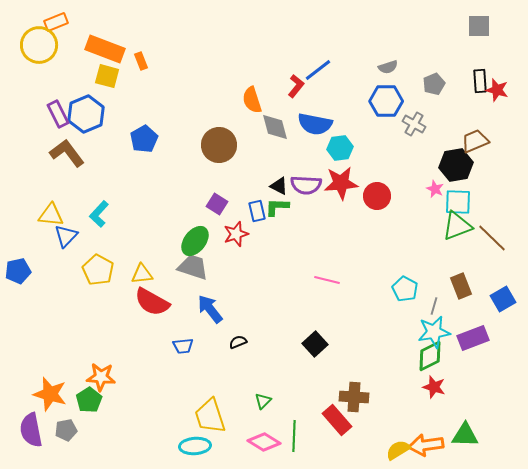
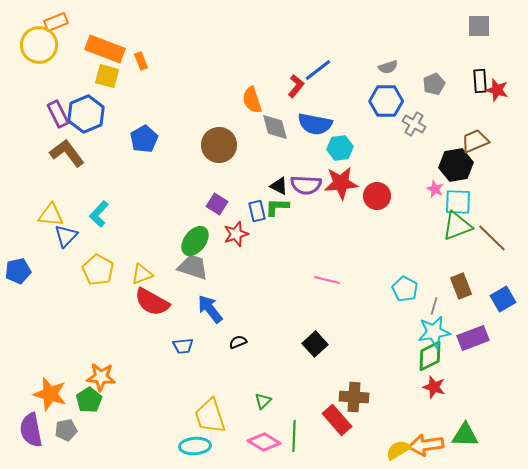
yellow triangle at (142, 274): rotated 15 degrees counterclockwise
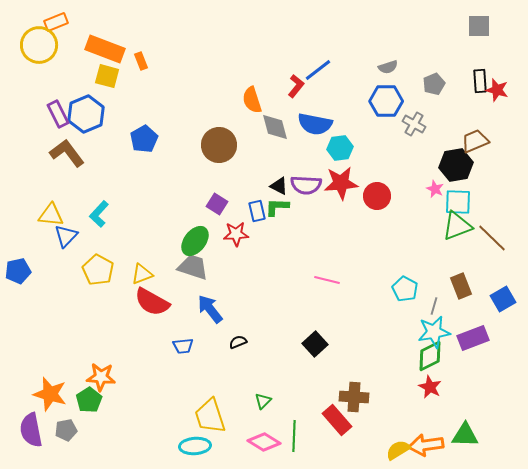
red star at (236, 234): rotated 15 degrees clockwise
red star at (434, 387): moved 4 px left; rotated 10 degrees clockwise
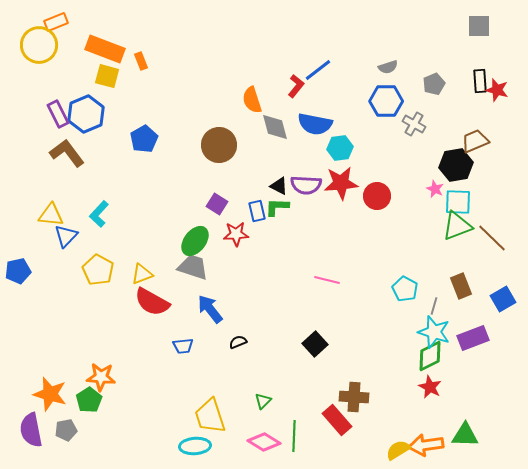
cyan star at (434, 332): rotated 28 degrees clockwise
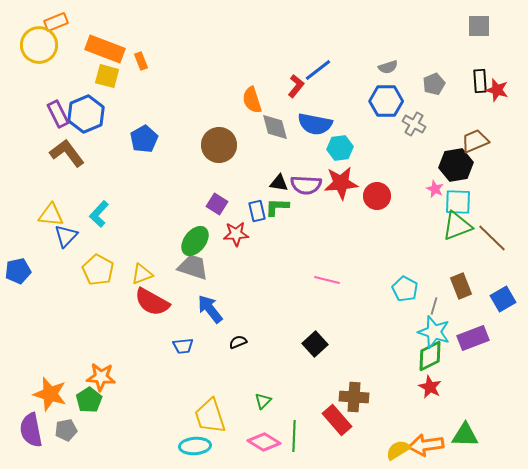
black triangle at (279, 186): moved 3 px up; rotated 18 degrees counterclockwise
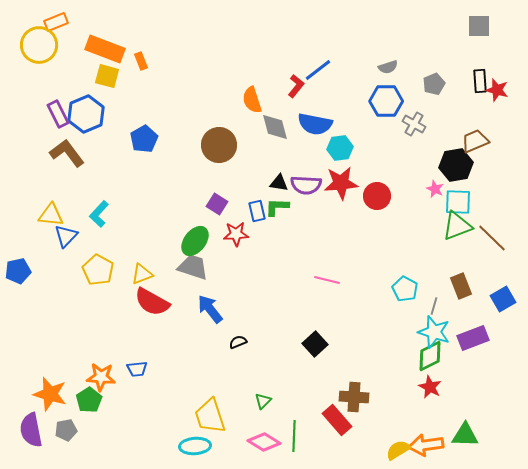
blue trapezoid at (183, 346): moved 46 px left, 23 px down
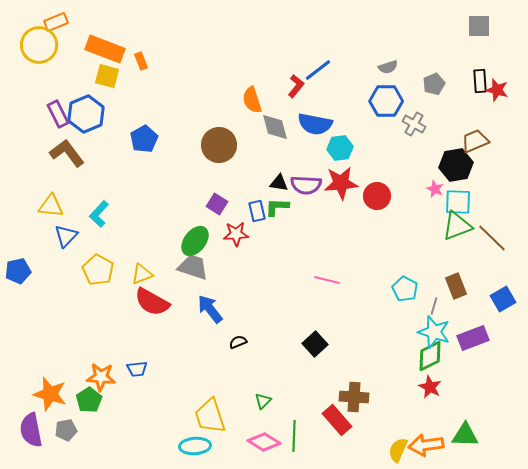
yellow triangle at (51, 215): moved 9 px up
brown rectangle at (461, 286): moved 5 px left
yellow semicircle at (398, 450): rotated 35 degrees counterclockwise
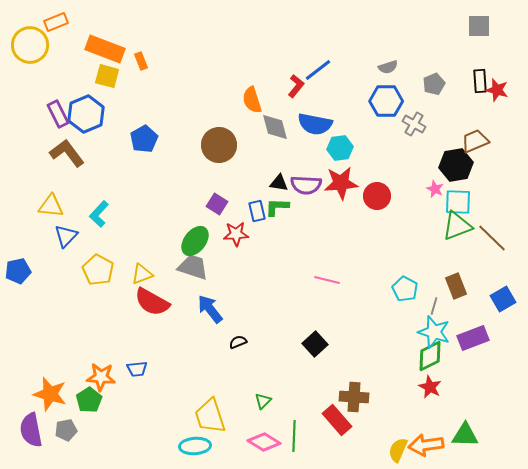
yellow circle at (39, 45): moved 9 px left
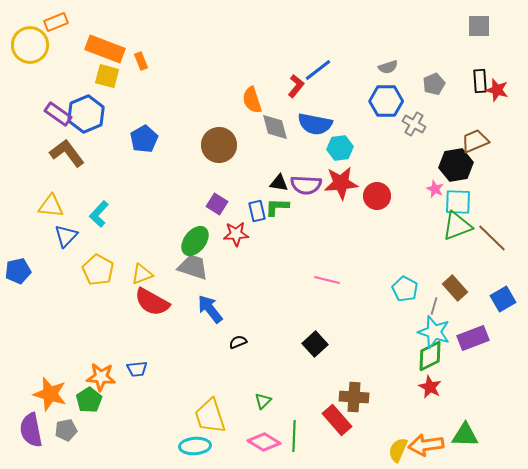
purple rectangle at (58, 114): rotated 28 degrees counterclockwise
brown rectangle at (456, 286): moved 1 px left, 2 px down; rotated 20 degrees counterclockwise
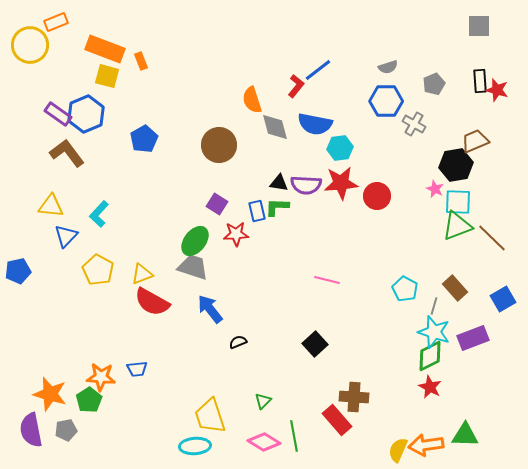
green line at (294, 436): rotated 12 degrees counterclockwise
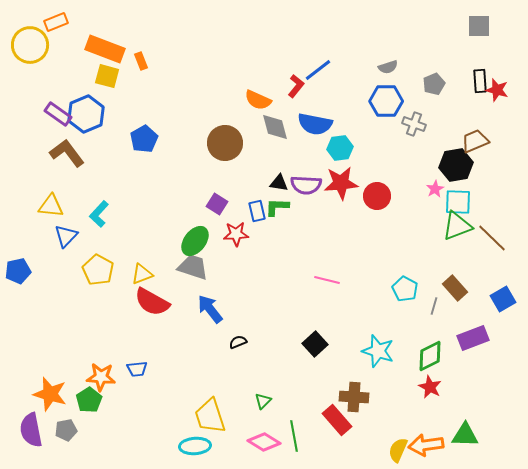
orange semicircle at (252, 100): moved 6 px right; rotated 48 degrees counterclockwise
gray cross at (414, 124): rotated 10 degrees counterclockwise
brown circle at (219, 145): moved 6 px right, 2 px up
pink star at (435, 189): rotated 18 degrees clockwise
cyan star at (434, 332): moved 56 px left, 19 px down
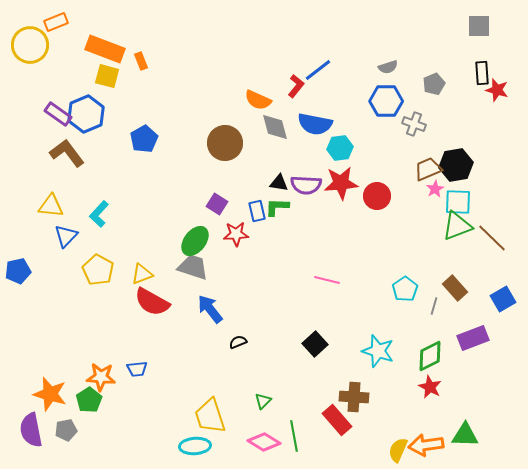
black rectangle at (480, 81): moved 2 px right, 8 px up
brown trapezoid at (475, 141): moved 47 px left, 28 px down
cyan pentagon at (405, 289): rotated 10 degrees clockwise
